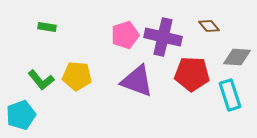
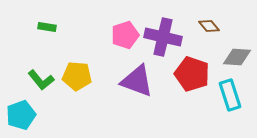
red pentagon: rotated 16 degrees clockwise
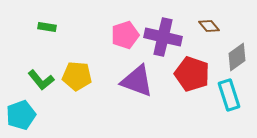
gray diamond: rotated 40 degrees counterclockwise
cyan rectangle: moved 1 px left
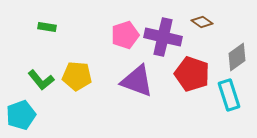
brown diamond: moved 7 px left, 4 px up; rotated 15 degrees counterclockwise
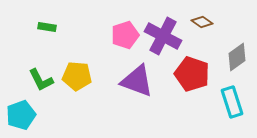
purple cross: moved 1 px up; rotated 15 degrees clockwise
green L-shape: rotated 12 degrees clockwise
cyan rectangle: moved 3 px right, 7 px down
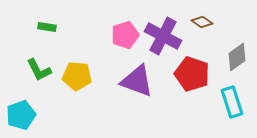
green L-shape: moved 2 px left, 10 px up
